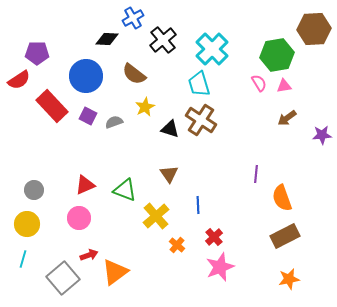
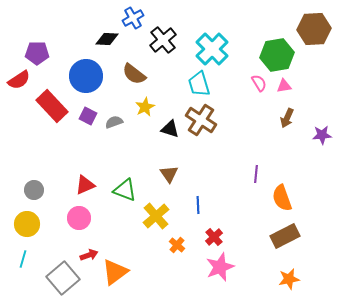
brown arrow: rotated 30 degrees counterclockwise
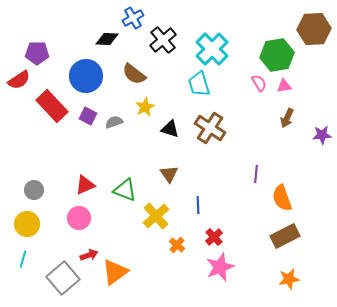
brown cross: moved 9 px right, 8 px down
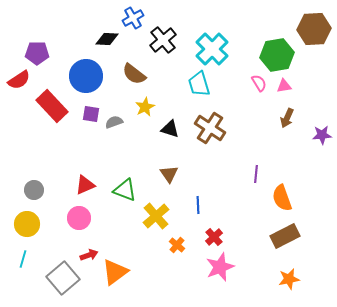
purple square: moved 3 px right, 2 px up; rotated 18 degrees counterclockwise
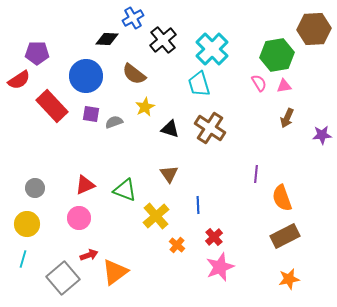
gray circle: moved 1 px right, 2 px up
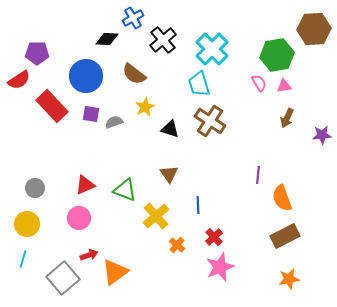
brown cross: moved 7 px up
purple line: moved 2 px right, 1 px down
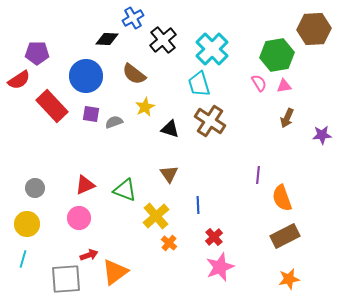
orange cross: moved 8 px left, 2 px up
gray square: moved 3 px right, 1 px down; rotated 36 degrees clockwise
